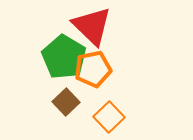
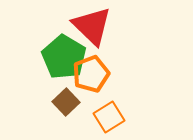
orange pentagon: moved 2 px left, 5 px down; rotated 9 degrees counterclockwise
orange square: rotated 12 degrees clockwise
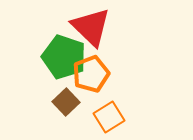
red triangle: moved 1 px left, 1 px down
green pentagon: rotated 12 degrees counterclockwise
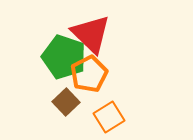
red triangle: moved 7 px down
orange pentagon: moved 2 px left; rotated 6 degrees counterclockwise
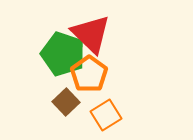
green pentagon: moved 1 px left, 3 px up
orange pentagon: rotated 9 degrees counterclockwise
orange square: moved 3 px left, 2 px up
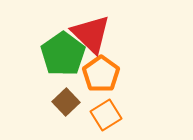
green pentagon: rotated 18 degrees clockwise
orange pentagon: moved 12 px right
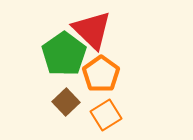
red triangle: moved 1 px right, 4 px up
green pentagon: moved 1 px right
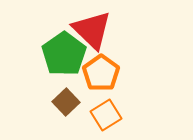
orange pentagon: moved 1 px up
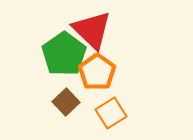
orange pentagon: moved 4 px left, 1 px up
orange square: moved 5 px right, 2 px up
